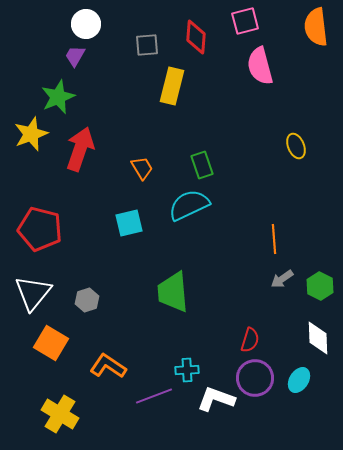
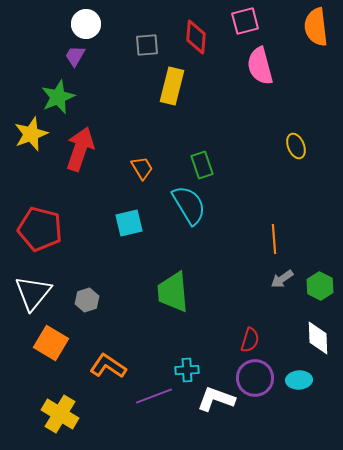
cyan semicircle: rotated 84 degrees clockwise
cyan ellipse: rotated 55 degrees clockwise
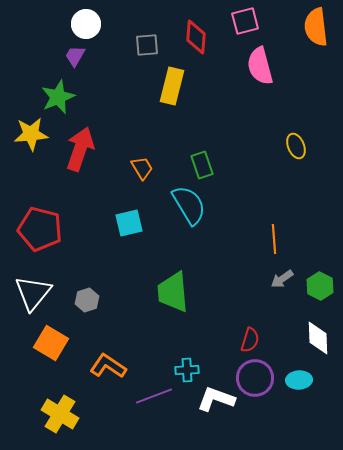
yellow star: rotated 16 degrees clockwise
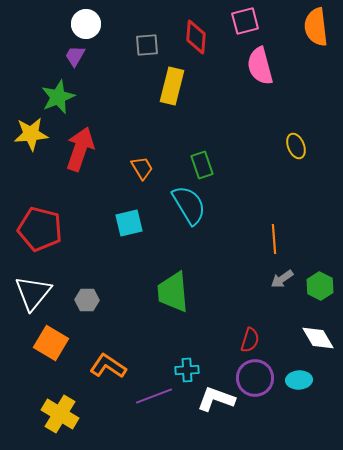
gray hexagon: rotated 20 degrees clockwise
white diamond: rotated 28 degrees counterclockwise
